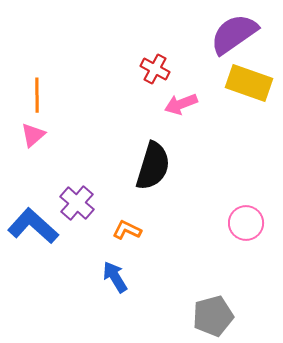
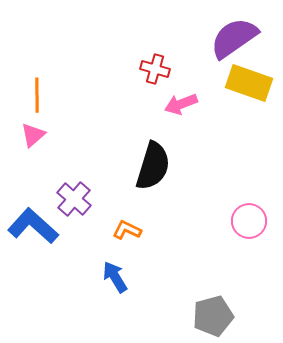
purple semicircle: moved 4 px down
red cross: rotated 12 degrees counterclockwise
purple cross: moved 3 px left, 4 px up
pink circle: moved 3 px right, 2 px up
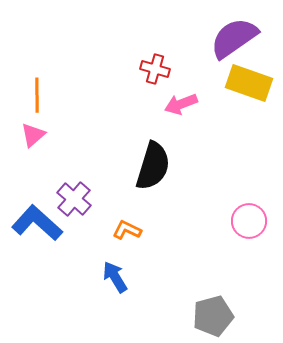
blue L-shape: moved 4 px right, 3 px up
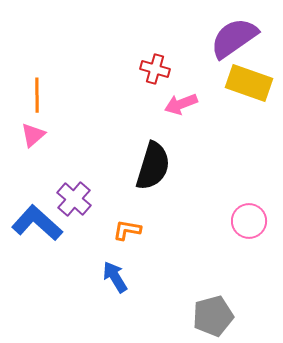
orange L-shape: rotated 16 degrees counterclockwise
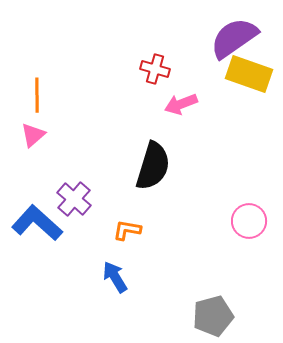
yellow rectangle: moved 9 px up
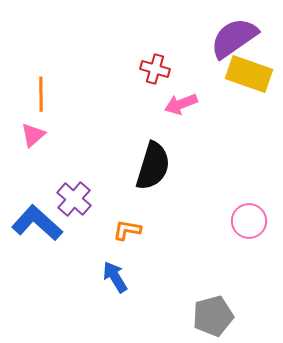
orange line: moved 4 px right, 1 px up
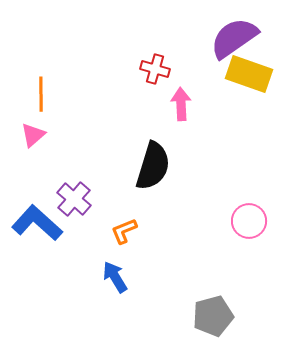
pink arrow: rotated 108 degrees clockwise
orange L-shape: moved 3 px left, 1 px down; rotated 32 degrees counterclockwise
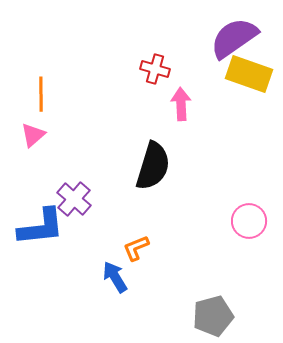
blue L-shape: moved 4 px right, 4 px down; rotated 132 degrees clockwise
orange L-shape: moved 12 px right, 17 px down
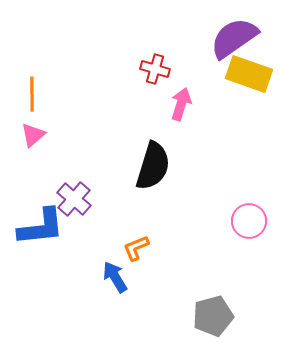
orange line: moved 9 px left
pink arrow: rotated 20 degrees clockwise
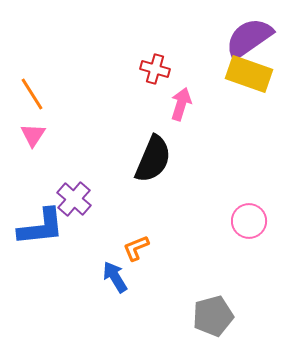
purple semicircle: moved 15 px right
orange line: rotated 32 degrees counterclockwise
pink triangle: rotated 16 degrees counterclockwise
black semicircle: moved 7 px up; rotated 6 degrees clockwise
